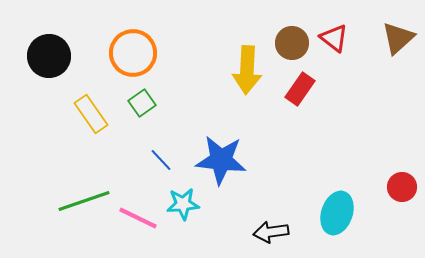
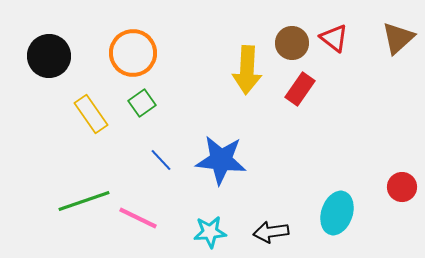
cyan star: moved 27 px right, 28 px down
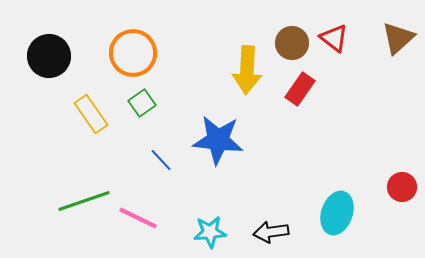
blue star: moved 3 px left, 20 px up
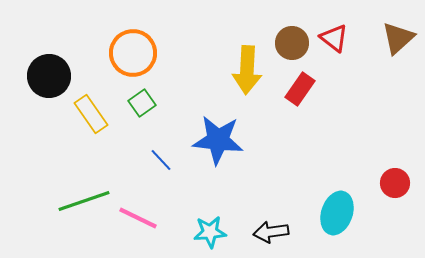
black circle: moved 20 px down
red circle: moved 7 px left, 4 px up
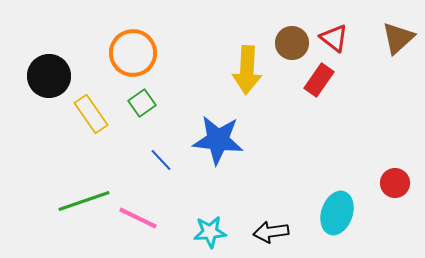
red rectangle: moved 19 px right, 9 px up
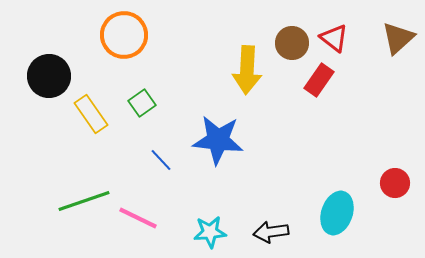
orange circle: moved 9 px left, 18 px up
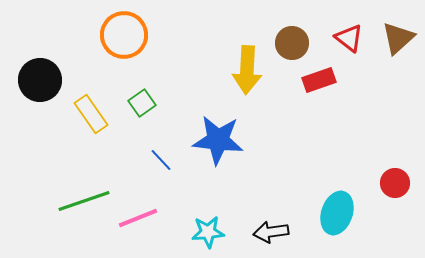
red triangle: moved 15 px right
black circle: moved 9 px left, 4 px down
red rectangle: rotated 36 degrees clockwise
pink line: rotated 48 degrees counterclockwise
cyan star: moved 2 px left
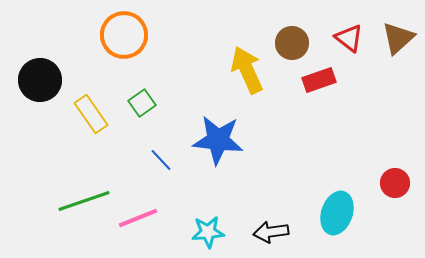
yellow arrow: rotated 153 degrees clockwise
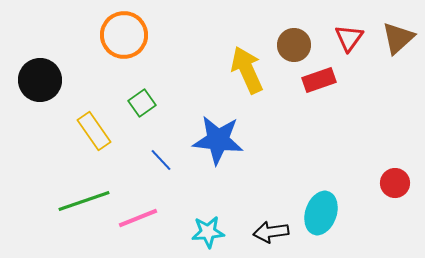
red triangle: rotated 28 degrees clockwise
brown circle: moved 2 px right, 2 px down
yellow rectangle: moved 3 px right, 17 px down
cyan ellipse: moved 16 px left
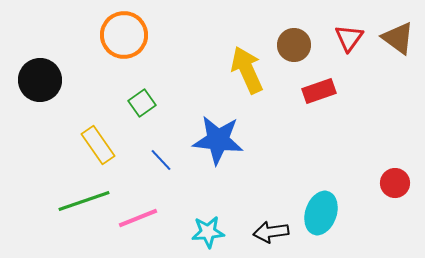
brown triangle: rotated 42 degrees counterclockwise
red rectangle: moved 11 px down
yellow rectangle: moved 4 px right, 14 px down
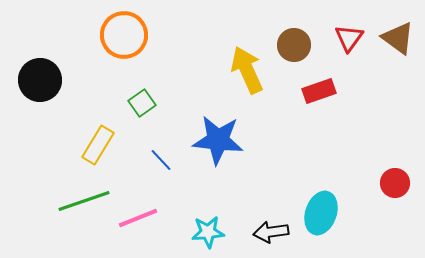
yellow rectangle: rotated 66 degrees clockwise
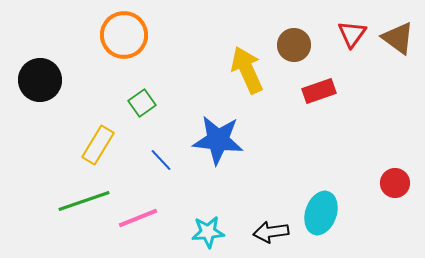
red triangle: moved 3 px right, 4 px up
